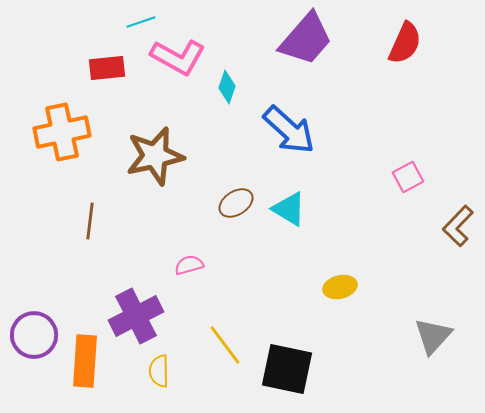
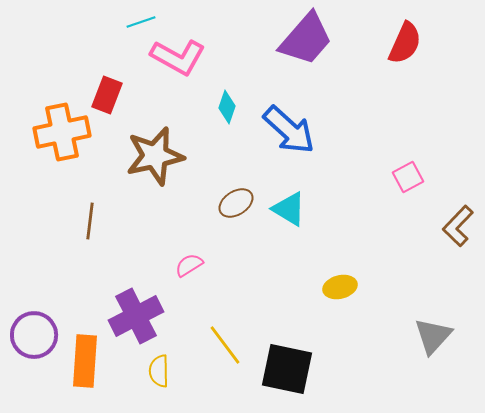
red rectangle: moved 27 px down; rotated 63 degrees counterclockwise
cyan diamond: moved 20 px down
pink semicircle: rotated 16 degrees counterclockwise
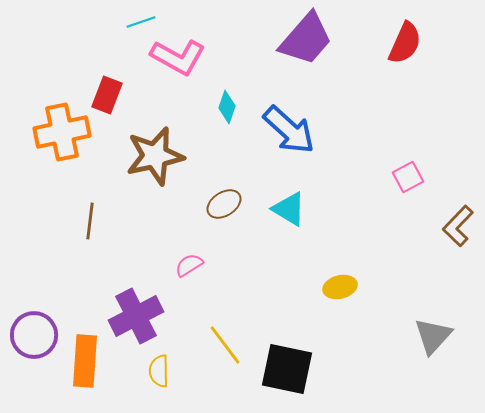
brown ellipse: moved 12 px left, 1 px down
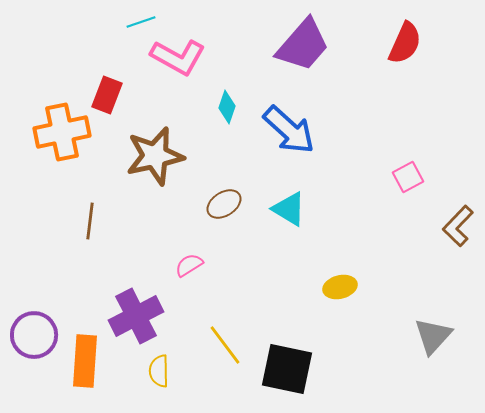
purple trapezoid: moved 3 px left, 6 px down
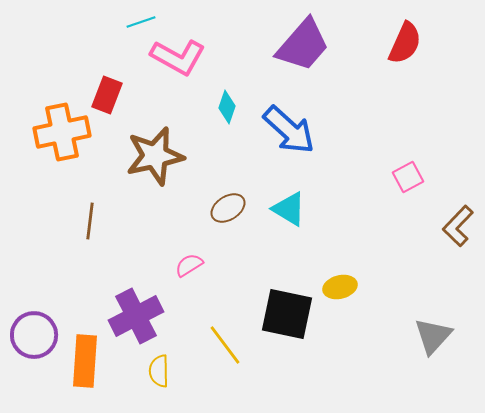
brown ellipse: moved 4 px right, 4 px down
black square: moved 55 px up
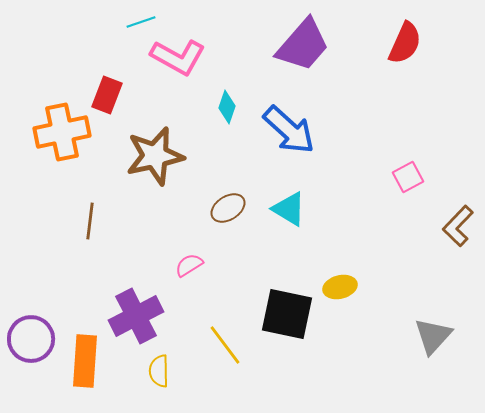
purple circle: moved 3 px left, 4 px down
